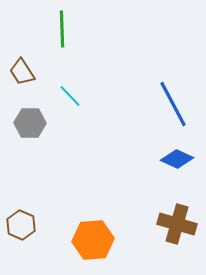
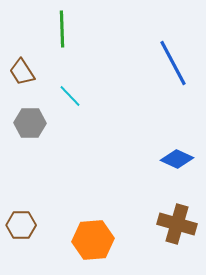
blue line: moved 41 px up
brown hexagon: rotated 24 degrees counterclockwise
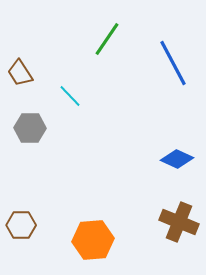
green line: moved 45 px right, 10 px down; rotated 36 degrees clockwise
brown trapezoid: moved 2 px left, 1 px down
gray hexagon: moved 5 px down
brown cross: moved 2 px right, 2 px up; rotated 6 degrees clockwise
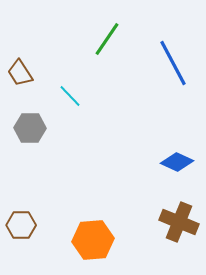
blue diamond: moved 3 px down
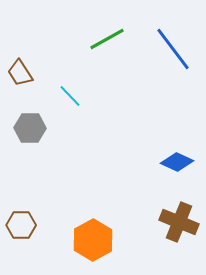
green line: rotated 27 degrees clockwise
blue line: moved 14 px up; rotated 9 degrees counterclockwise
orange hexagon: rotated 24 degrees counterclockwise
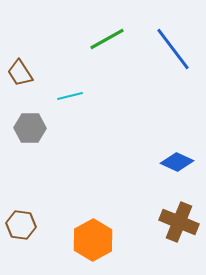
cyan line: rotated 60 degrees counterclockwise
brown hexagon: rotated 8 degrees clockwise
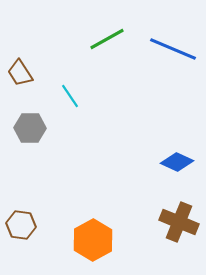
blue line: rotated 30 degrees counterclockwise
cyan line: rotated 70 degrees clockwise
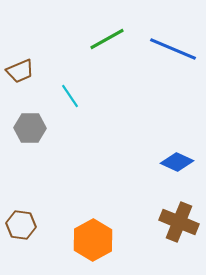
brown trapezoid: moved 2 px up; rotated 80 degrees counterclockwise
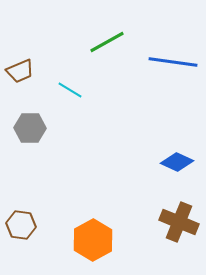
green line: moved 3 px down
blue line: moved 13 px down; rotated 15 degrees counterclockwise
cyan line: moved 6 px up; rotated 25 degrees counterclockwise
